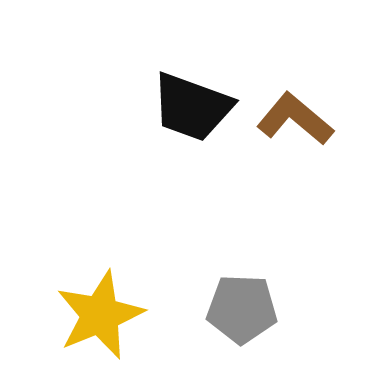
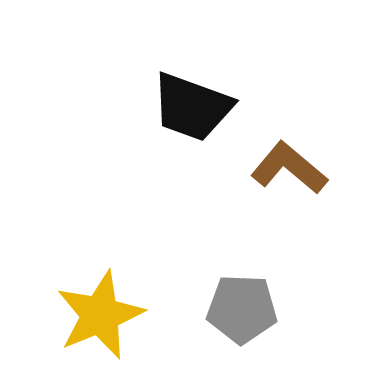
brown L-shape: moved 6 px left, 49 px down
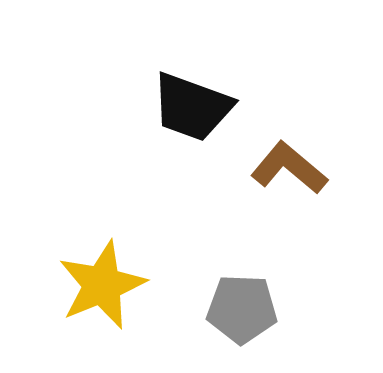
yellow star: moved 2 px right, 30 px up
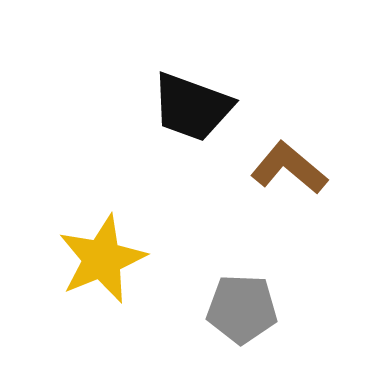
yellow star: moved 26 px up
